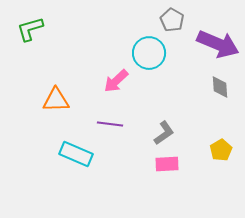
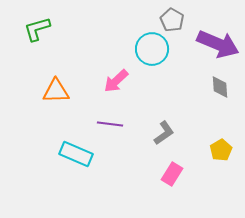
green L-shape: moved 7 px right
cyan circle: moved 3 px right, 4 px up
orange triangle: moved 9 px up
pink rectangle: moved 5 px right, 10 px down; rotated 55 degrees counterclockwise
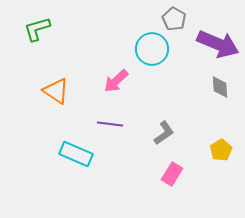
gray pentagon: moved 2 px right, 1 px up
orange triangle: rotated 36 degrees clockwise
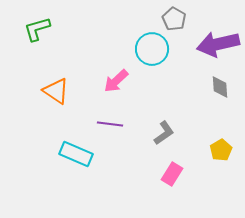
purple arrow: rotated 144 degrees clockwise
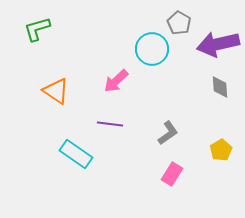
gray pentagon: moved 5 px right, 4 px down
gray L-shape: moved 4 px right
cyan rectangle: rotated 12 degrees clockwise
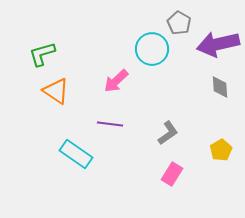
green L-shape: moved 5 px right, 25 px down
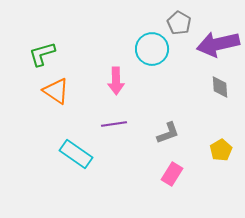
pink arrow: rotated 48 degrees counterclockwise
purple line: moved 4 px right; rotated 15 degrees counterclockwise
gray L-shape: rotated 15 degrees clockwise
